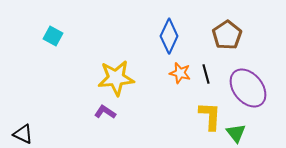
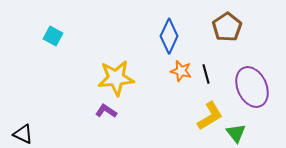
brown pentagon: moved 8 px up
orange star: moved 1 px right, 2 px up
purple ellipse: moved 4 px right, 1 px up; rotated 15 degrees clockwise
purple L-shape: moved 1 px right, 1 px up
yellow L-shape: rotated 56 degrees clockwise
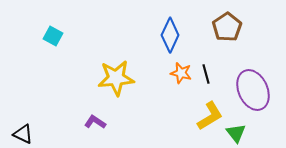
blue diamond: moved 1 px right, 1 px up
orange star: moved 2 px down
purple ellipse: moved 1 px right, 3 px down
purple L-shape: moved 11 px left, 11 px down
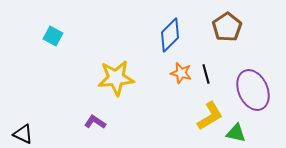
blue diamond: rotated 20 degrees clockwise
green triangle: rotated 40 degrees counterclockwise
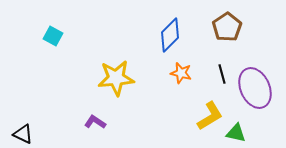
black line: moved 16 px right
purple ellipse: moved 2 px right, 2 px up
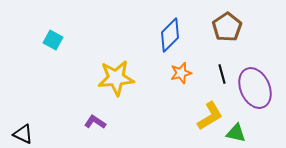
cyan square: moved 4 px down
orange star: rotated 30 degrees counterclockwise
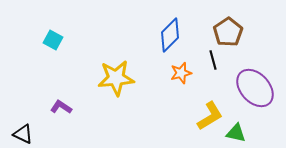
brown pentagon: moved 1 px right, 5 px down
black line: moved 9 px left, 14 px up
purple ellipse: rotated 18 degrees counterclockwise
purple L-shape: moved 34 px left, 15 px up
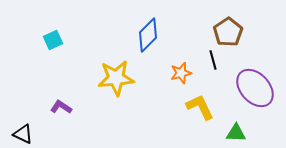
blue diamond: moved 22 px left
cyan square: rotated 36 degrees clockwise
yellow L-shape: moved 10 px left, 9 px up; rotated 84 degrees counterclockwise
green triangle: rotated 10 degrees counterclockwise
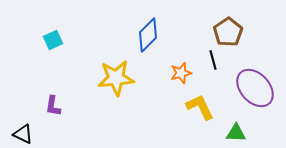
purple L-shape: moved 8 px left, 1 px up; rotated 115 degrees counterclockwise
